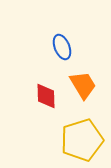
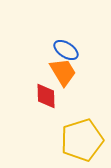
blue ellipse: moved 4 px right, 3 px down; rotated 35 degrees counterclockwise
orange trapezoid: moved 20 px left, 13 px up
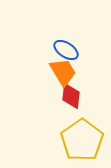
red diamond: moved 25 px right; rotated 8 degrees clockwise
yellow pentagon: rotated 18 degrees counterclockwise
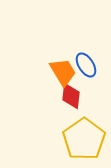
blue ellipse: moved 20 px right, 15 px down; rotated 25 degrees clockwise
yellow pentagon: moved 2 px right, 1 px up
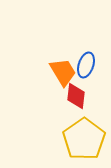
blue ellipse: rotated 50 degrees clockwise
red diamond: moved 5 px right
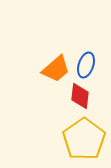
orange trapezoid: moved 7 px left, 3 px up; rotated 80 degrees clockwise
red diamond: moved 4 px right
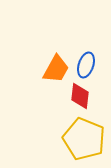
orange trapezoid: rotated 20 degrees counterclockwise
yellow pentagon: rotated 15 degrees counterclockwise
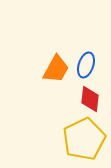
red diamond: moved 10 px right, 3 px down
yellow pentagon: rotated 24 degrees clockwise
